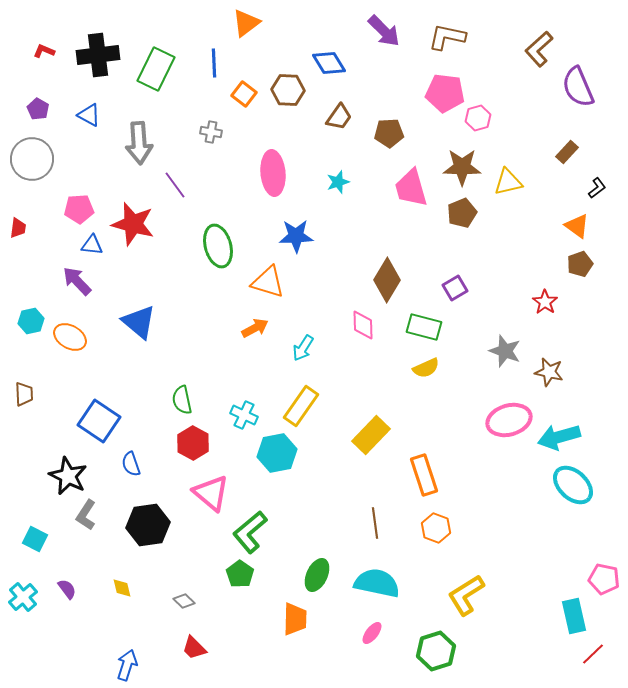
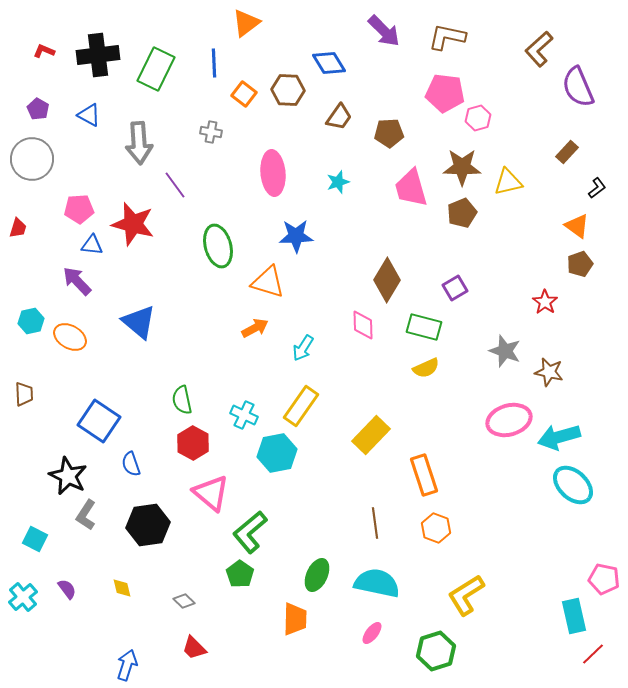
red trapezoid at (18, 228): rotated 10 degrees clockwise
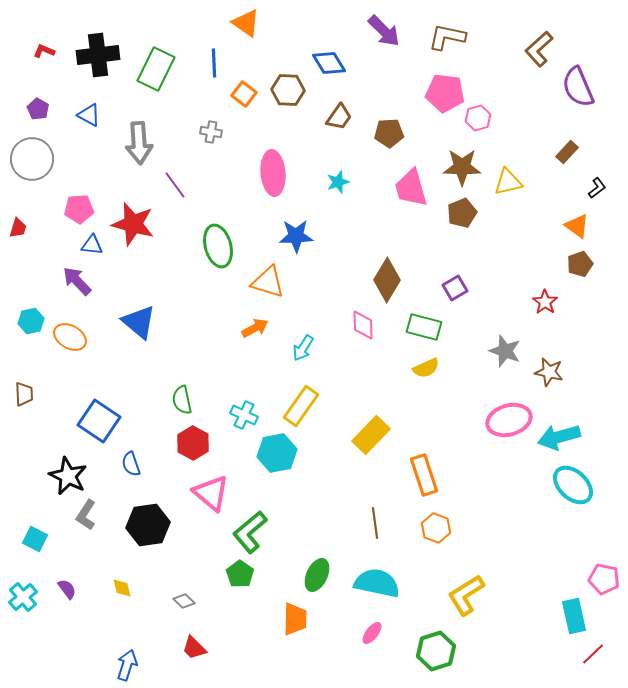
orange triangle at (246, 23): rotated 48 degrees counterclockwise
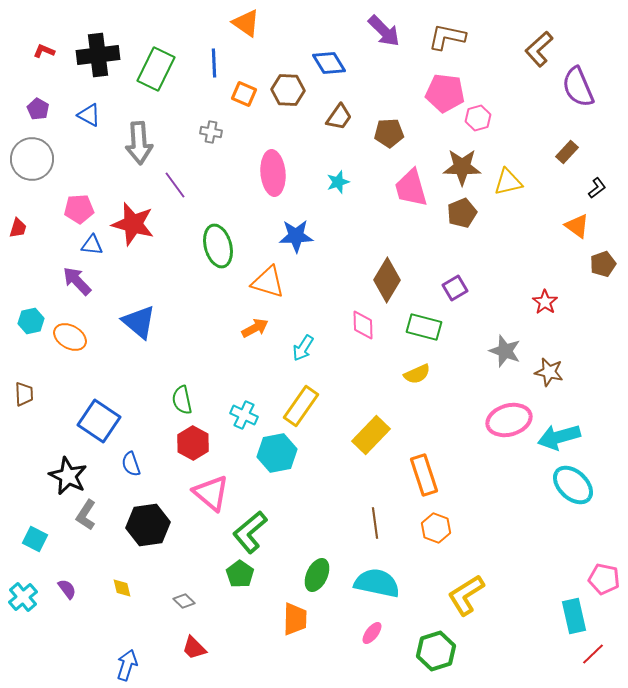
orange square at (244, 94): rotated 15 degrees counterclockwise
brown pentagon at (580, 264): moved 23 px right
yellow semicircle at (426, 368): moved 9 px left, 6 px down
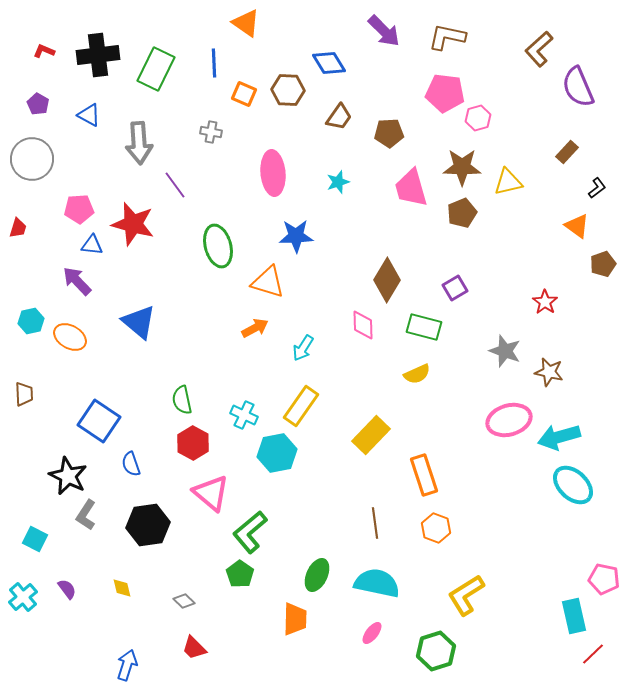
purple pentagon at (38, 109): moved 5 px up
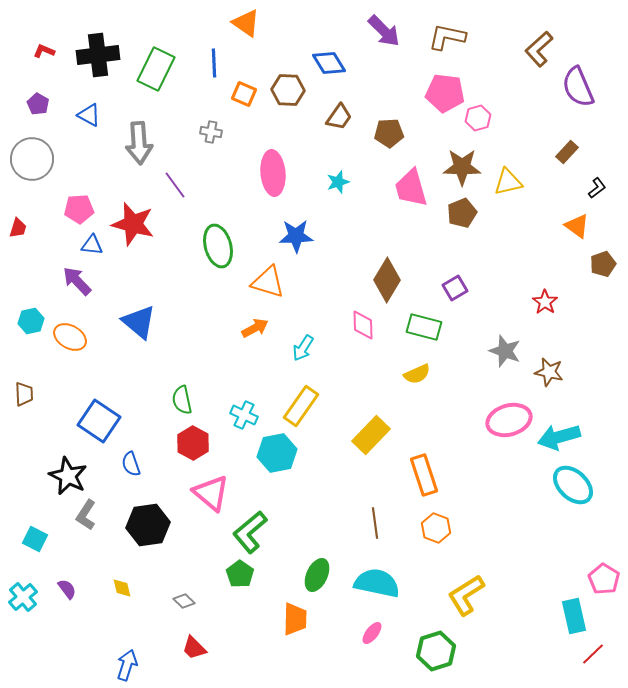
pink pentagon at (604, 579): rotated 20 degrees clockwise
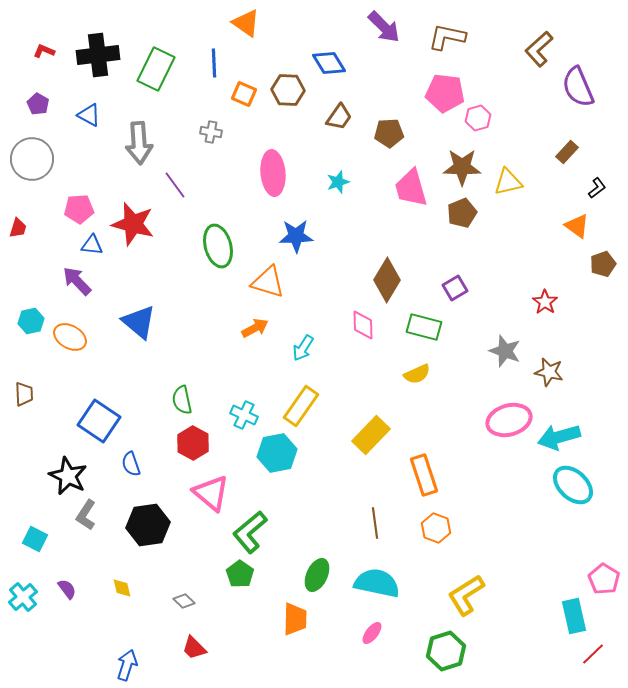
purple arrow at (384, 31): moved 4 px up
green hexagon at (436, 651): moved 10 px right
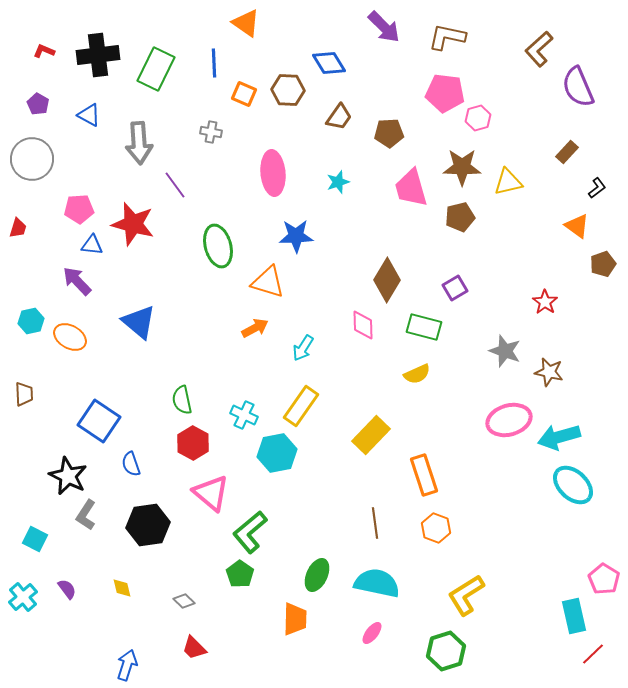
brown pentagon at (462, 213): moved 2 px left, 4 px down; rotated 8 degrees clockwise
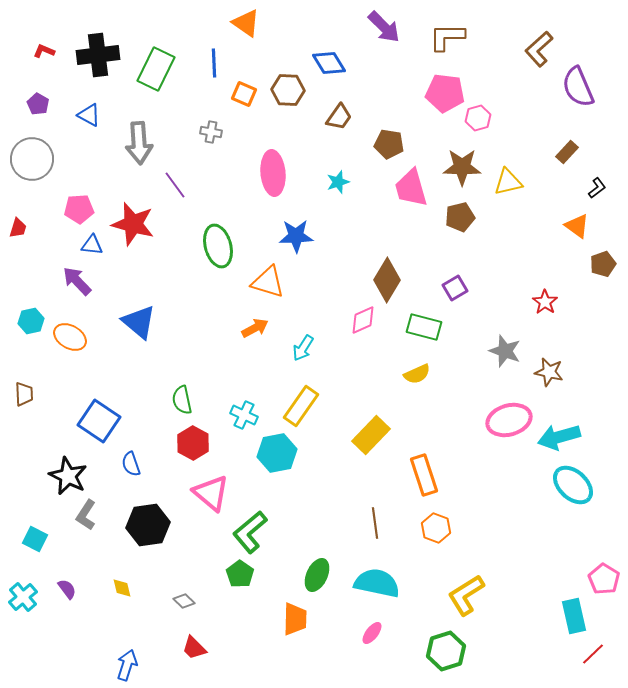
brown L-shape at (447, 37): rotated 12 degrees counterclockwise
brown pentagon at (389, 133): moved 11 px down; rotated 12 degrees clockwise
pink diamond at (363, 325): moved 5 px up; rotated 68 degrees clockwise
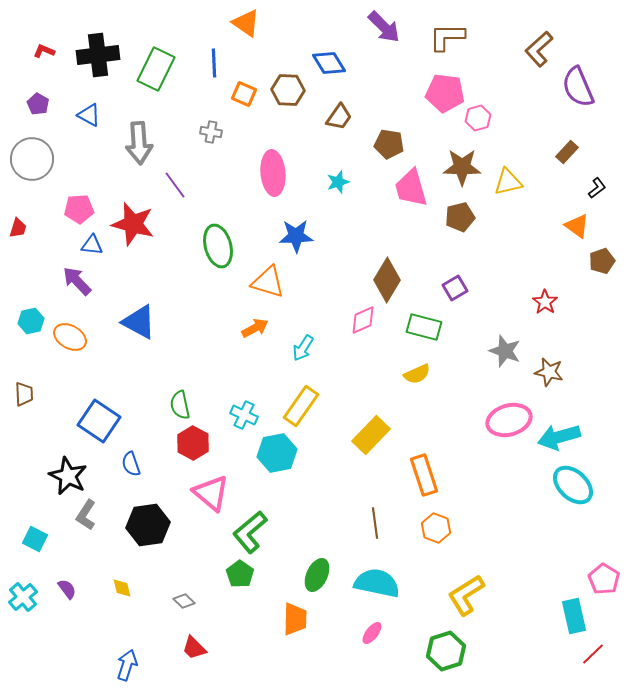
brown pentagon at (603, 264): moved 1 px left, 3 px up
blue triangle at (139, 322): rotated 12 degrees counterclockwise
green semicircle at (182, 400): moved 2 px left, 5 px down
